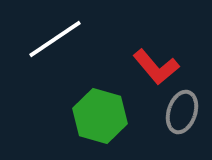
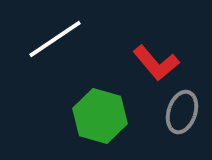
red L-shape: moved 4 px up
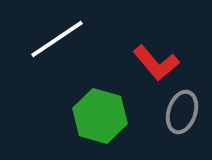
white line: moved 2 px right
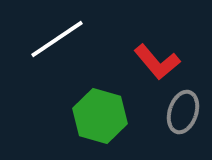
red L-shape: moved 1 px right, 1 px up
gray ellipse: moved 1 px right
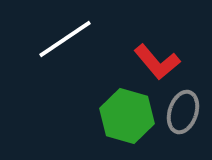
white line: moved 8 px right
green hexagon: moved 27 px right
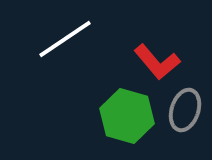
gray ellipse: moved 2 px right, 2 px up
